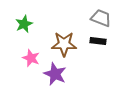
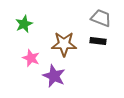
purple star: moved 1 px left, 2 px down
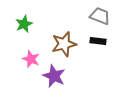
gray trapezoid: moved 1 px left, 2 px up
brown star: rotated 15 degrees counterclockwise
pink star: moved 1 px down
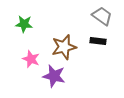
gray trapezoid: moved 2 px right; rotated 15 degrees clockwise
green star: rotated 30 degrees clockwise
brown star: moved 3 px down
purple star: rotated 10 degrees counterclockwise
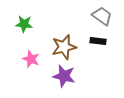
purple star: moved 10 px right
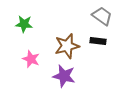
brown star: moved 3 px right, 1 px up
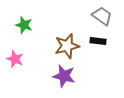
green star: moved 1 px down; rotated 12 degrees clockwise
pink star: moved 16 px left
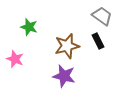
green star: moved 5 px right, 2 px down
black rectangle: rotated 56 degrees clockwise
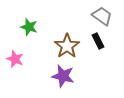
brown star: rotated 20 degrees counterclockwise
purple star: moved 1 px left
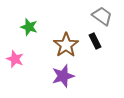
black rectangle: moved 3 px left
brown star: moved 1 px left, 1 px up
purple star: rotated 30 degrees counterclockwise
